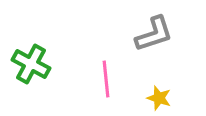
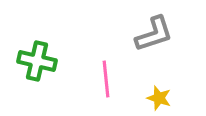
green cross: moved 6 px right, 3 px up; rotated 15 degrees counterclockwise
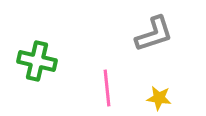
pink line: moved 1 px right, 9 px down
yellow star: rotated 10 degrees counterclockwise
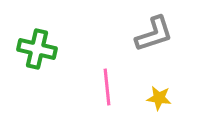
green cross: moved 12 px up
pink line: moved 1 px up
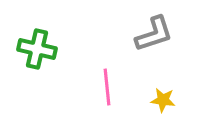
yellow star: moved 4 px right, 2 px down
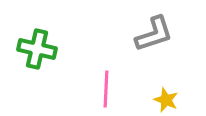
pink line: moved 1 px left, 2 px down; rotated 9 degrees clockwise
yellow star: moved 3 px right; rotated 15 degrees clockwise
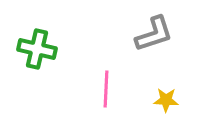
yellow star: rotated 20 degrees counterclockwise
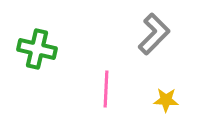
gray L-shape: rotated 27 degrees counterclockwise
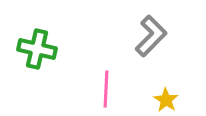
gray L-shape: moved 3 px left, 2 px down
yellow star: rotated 30 degrees clockwise
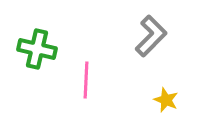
pink line: moved 20 px left, 9 px up
yellow star: rotated 10 degrees counterclockwise
